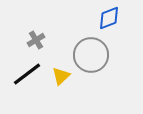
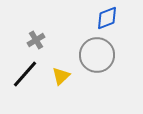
blue diamond: moved 2 px left
gray circle: moved 6 px right
black line: moved 2 px left; rotated 12 degrees counterclockwise
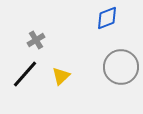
gray circle: moved 24 px right, 12 px down
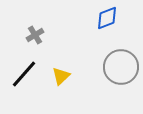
gray cross: moved 1 px left, 5 px up
black line: moved 1 px left
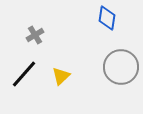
blue diamond: rotated 60 degrees counterclockwise
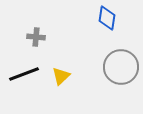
gray cross: moved 1 px right, 2 px down; rotated 36 degrees clockwise
black line: rotated 28 degrees clockwise
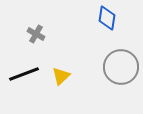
gray cross: moved 3 px up; rotated 24 degrees clockwise
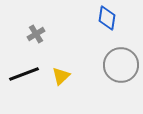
gray cross: rotated 30 degrees clockwise
gray circle: moved 2 px up
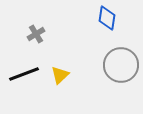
yellow triangle: moved 1 px left, 1 px up
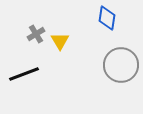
yellow triangle: moved 34 px up; rotated 18 degrees counterclockwise
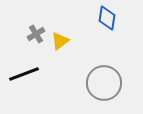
yellow triangle: rotated 24 degrees clockwise
gray circle: moved 17 px left, 18 px down
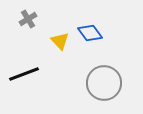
blue diamond: moved 17 px left, 15 px down; rotated 45 degrees counterclockwise
gray cross: moved 8 px left, 15 px up
yellow triangle: rotated 36 degrees counterclockwise
